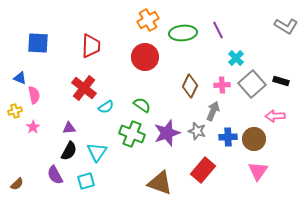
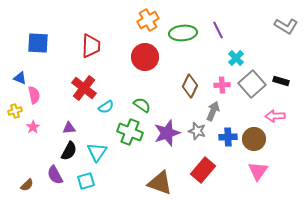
green cross: moved 2 px left, 2 px up
brown semicircle: moved 10 px right, 1 px down
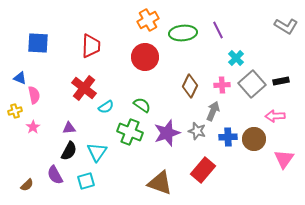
black rectangle: rotated 28 degrees counterclockwise
pink triangle: moved 26 px right, 12 px up
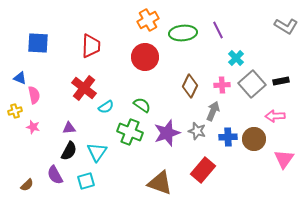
pink star: rotated 24 degrees counterclockwise
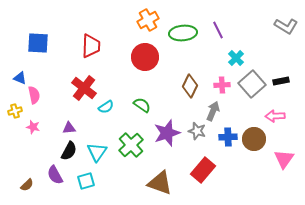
green cross: moved 1 px right, 13 px down; rotated 25 degrees clockwise
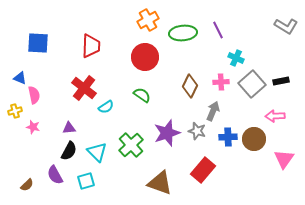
cyan cross: rotated 21 degrees counterclockwise
pink cross: moved 1 px left, 3 px up
green semicircle: moved 10 px up
cyan triangle: rotated 20 degrees counterclockwise
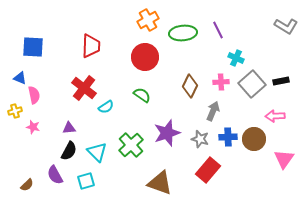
blue square: moved 5 px left, 4 px down
gray star: moved 3 px right, 8 px down
red rectangle: moved 5 px right
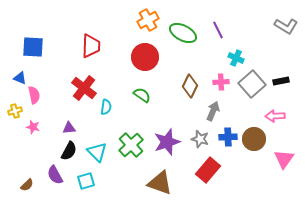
green ellipse: rotated 32 degrees clockwise
cyan semicircle: rotated 49 degrees counterclockwise
purple star: moved 9 px down
